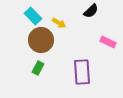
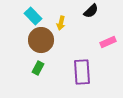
yellow arrow: moved 2 px right; rotated 72 degrees clockwise
pink rectangle: rotated 49 degrees counterclockwise
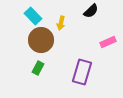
purple rectangle: rotated 20 degrees clockwise
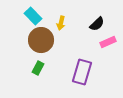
black semicircle: moved 6 px right, 13 px down
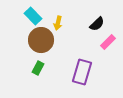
yellow arrow: moved 3 px left
pink rectangle: rotated 21 degrees counterclockwise
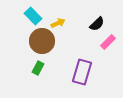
yellow arrow: rotated 128 degrees counterclockwise
brown circle: moved 1 px right, 1 px down
